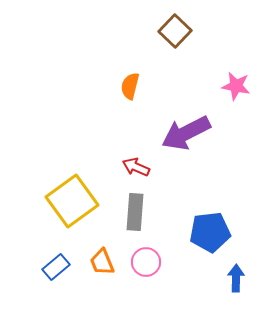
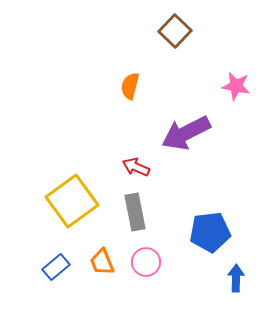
gray rectangle: rotated 15 degrees counterclockwise
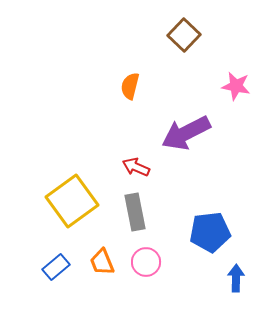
brown square: moved 9 px right, 4 px down
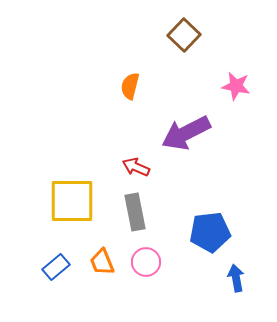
yellow square: rotated 36 degrees clockwise
blue arrow: rotated 12 degrees counterclockwise
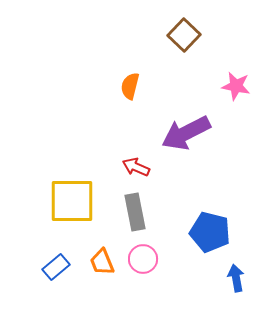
blue pentagon: rotated 21 degrees clockwise
pink circle: moved 3 px left, 3 px up
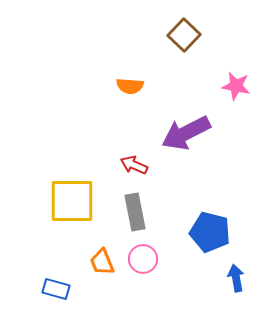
orange semicircle: rotated 100 degrees counterclockwise
red arrow: moved 2 px left, 2 px up
blue rectangle: moved 22 px down; rotated 56 degrees clockwise
